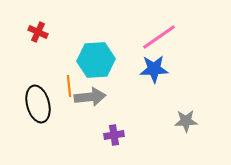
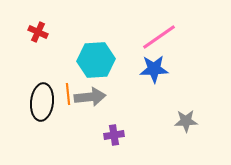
orange line: moved 1 px left, 8 px down
black ellipse: moved 4 px right, 2 px up; rotated 21 degrees clockwise
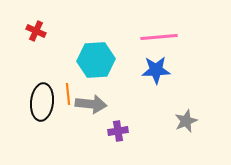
red cross: moved 2 px left, 1 px up
pink line: rotated 30 degrees clockwise
blue star: moved 2 px right, 1 px down
gray arrow: moved 1 px right, 7 px down; rotated 12 degrees clockwise
gray star: rotated 20 degrees counterclockwise
purple cross: moved 4 px right, 4 px up
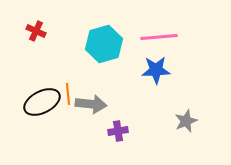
cyan hexagon: moved 8 px right, 16 px up; rotated 12 degrees counterclockwise
black ellipse: rotated 57 degrees clockwise
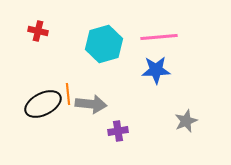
red cross: moved 2 px right; rotated 12 degrees counterclockwise
black ellipse: moved 1 px right, 2 px down
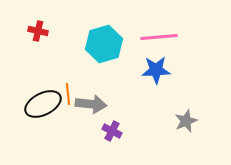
purple cross: moved 6 px left; rotated 36 degrees clockwise
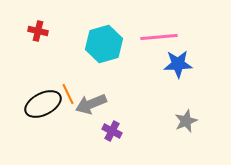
blue star: moved 22 px right, 6 px up
orange line: rotated 20 degrees counterclockwise
gray arrow: rotated 152 degrees clockwise
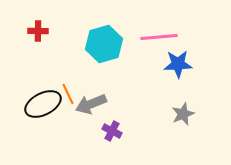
red cross: rotated 12 degrees counterclockwise
gray star: moved 3 px left, 7 px up
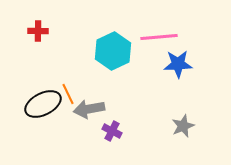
cyan hexagon: moved 9 px right, 7 px down; rotated 9 degrees counterclockwise
gray arrow: moved 2 px left, 5 px down; rotated 12 degrees clockwise
gray star: moved 12 px down
